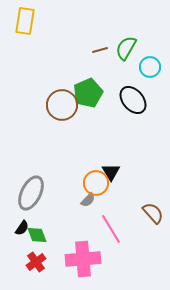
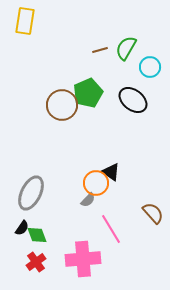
black ellipse: rotated 12 degrees counterclockwise
black triangle: rotated 24 degrees counterclockwise
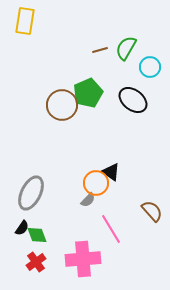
brown semicircle: moved 1 px left, 2 px up
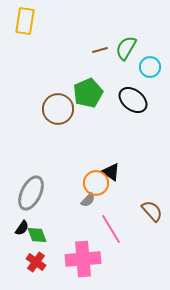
brown circle: moved 4 px left, 4 px down
red cross: rotated 18 degrees counterclockwise
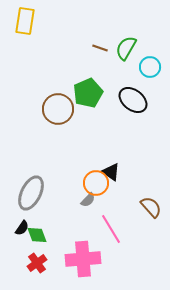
brown line: moved 2 px up; rotated 35 degrees clockwise
brown semicircle: moved 1 px left, 4 px up
red cross: moved 1 px right, 1 px down; rotated 18 degrees clockwise
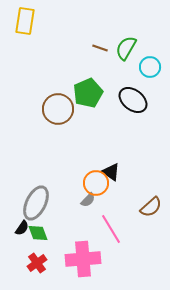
gray ellipse: moved 5 px right, 10 px down
brown semicircle: rotated 90 degrees clockwise
green diamond: moved 1 px right, 2 px up
